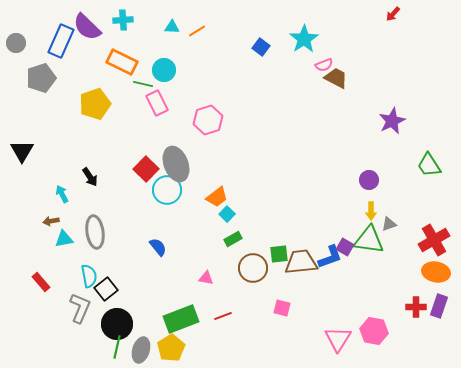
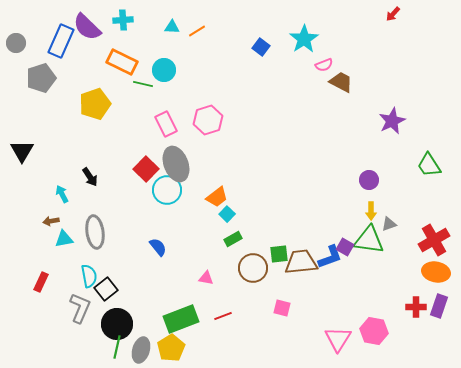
brown trapezoid at (336, 78): moved 5 px right, 4 px down
pink rectangle at (157, 103): moved 9 px right, 21 px down
red rectangle at (41, 282): rotated 66 degrees clockwise
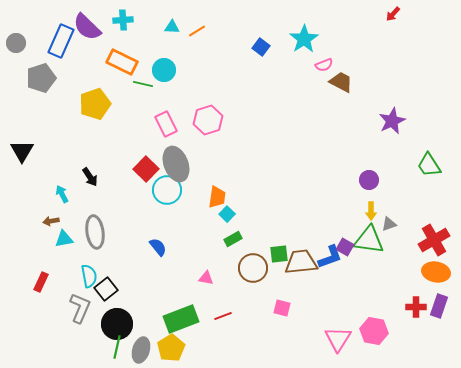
orange trapezoid at (217, 197): rotated 45 degrees counterclockwise
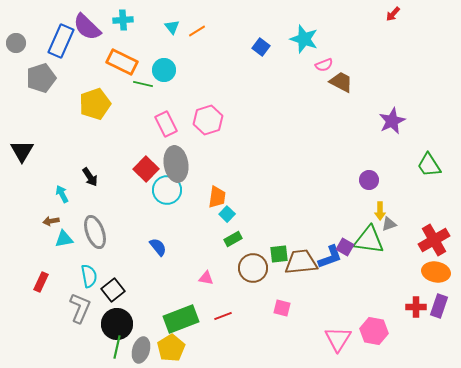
cyan triangle at (172, 27): rotated 49 degrees clockwise
cyan star at (304, 39): rotated 20 degrees counterclockwise
gray ellipse at (176, 164): rotated 12 degrees clockwise
yellow arrow at (371, 211): moved 9 px right
gray ellipse at (95, 232): rotated 12 degrees counterclockwise
black square at (106, 289): moved 7 px right, 1 px down
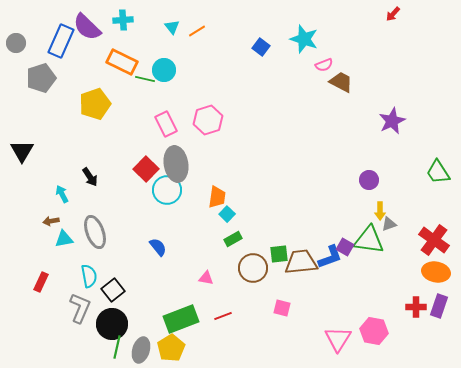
green line at (143, 84): moved 2 px right, 5 px up
green trapezoid at (429, 165): moved 9 px right, 7 px down
red cross at (434, 240): rotated 24 degrees counterclockwise
black circle at (117, 324): moved 5 px left
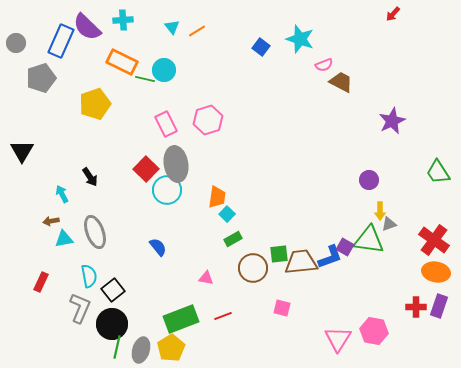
cyan star at (304, 39): moved 4 px left
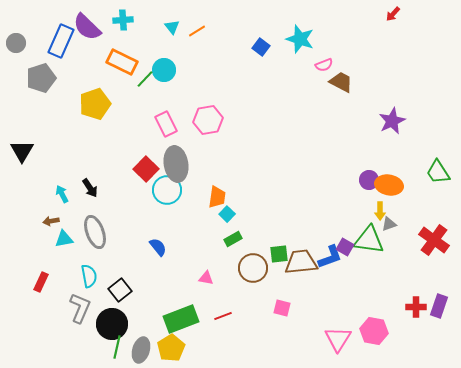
green line at (145, 79): rotated 60 degrees counterclockwise
pink hexagon at (208, 120): rotated 8 degrees clockwise
black arrow at (90, 177): moved 11 px down
orange ellipse at (436, 272): moved 47 px left, 87 px up
black square at (113, 290): moved 7 px right
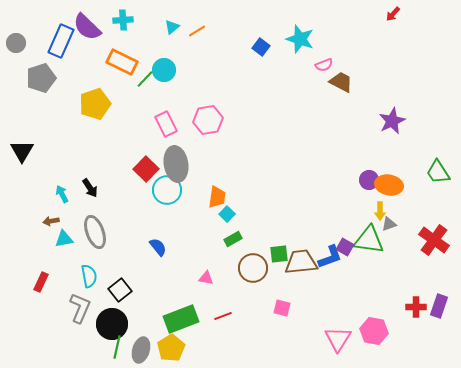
cyan triangle at (172, 27): rotated 28 degrees clockwise
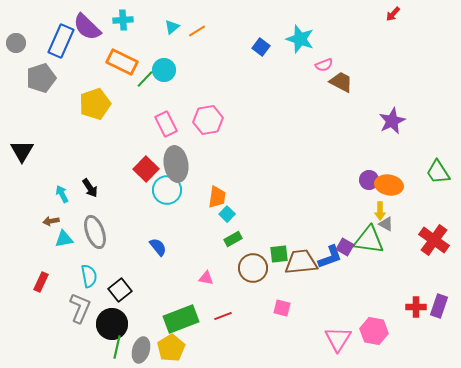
gray triangle at (389, 224): moved 3 px left; rotated 49 degrees clockwise
